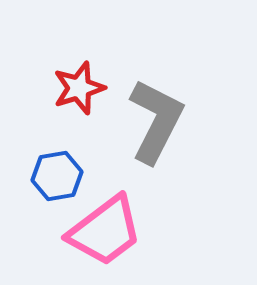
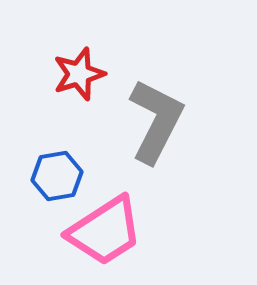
red star: moved 14 px up
pink trapezoid: rotated 4 degrees clockwise
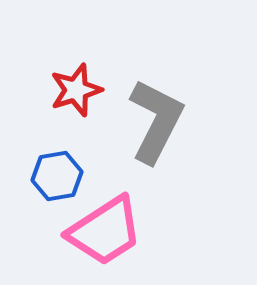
red star: moved 3 px left, 16 px down
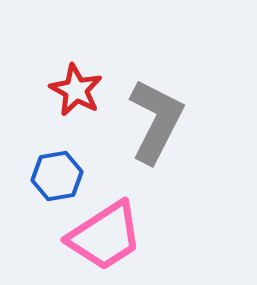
red star: rotated 26 degrees counterclockwise
pink trapezoid: moved 5 px down
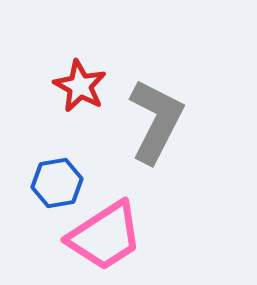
red star: moved 4 px right, 4 px up
blue hexagon: moved 7 px down
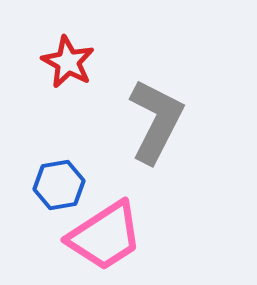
red star: moved 12 px left, 24 px up
blue hexagon: moved 2 px right, 2 px down
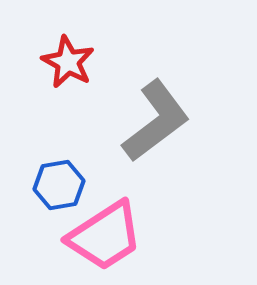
gray L-shape: rotated 26 degrees clockwise
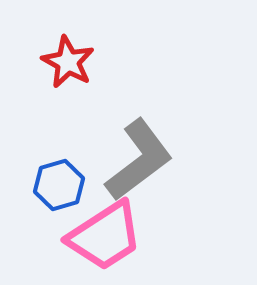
gray L-shape: moved 17 px left, 39 px down
blue hexagon: rotated 6 degrees counterclockwise
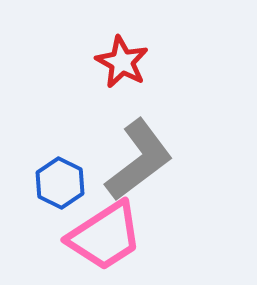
red star: moved 54 px right
blue hexagon: moved 1 px right, 2 px up; rotated 18 degrees counterclockwise
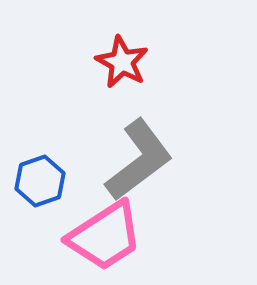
blue hexagon: moved 20 px left, 2 px up; rotated 15 degrees clockwise
